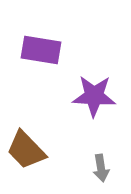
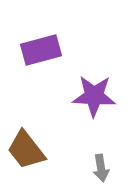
purple rectangle: rotated 24 degrees counterclockwise
brown trapezoid: rotated 6 degrees clockwise
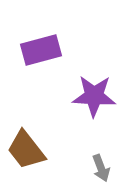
gray arrow: rotated 12 degrees counterclockwise
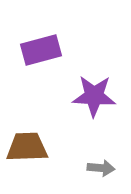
brown trapezoid: moved 1 px right, 3 px up; rotated 126 degrees clockwise
gray arrow: rotated 64 degrees counterclockwise
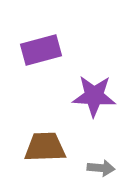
brown trapezoid: moved 18 px right
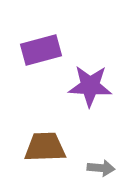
purple star: moved 4 px left, 10 px up
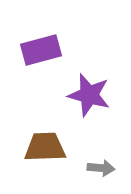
purple star: moved 1 px left, 9 px down; rotated 12 degrees clockwise
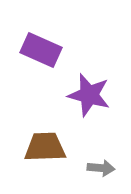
purple rectangle: rotated 39 degrees clockwise
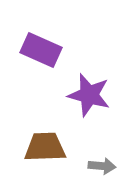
gray arrow: moved 1 px right, 2 px up
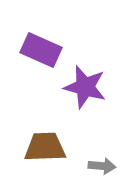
purple star: moved 4 px left, 8 px up
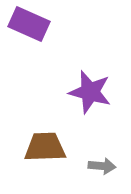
purple rectangle: moved 12 px left, 26 px up
purple star: moved 5 px right, 5 px down
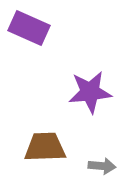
purple rectangle: moved 4 px down
purple star: rotated 21 degrees counterclockwise
